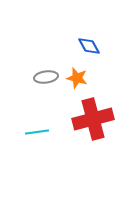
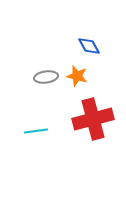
orange star: moved 2 px up
cyan line: moved 1 px left, 1 px up
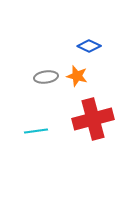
blue diamond: rotated 35 degrees counterclockwise
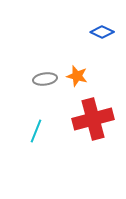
blue diamond: moved 13 px right, 14 px up
gray ellipse: moved 1 px left, 2 px down
cyan line: rotated 60 degrees counterclockwise
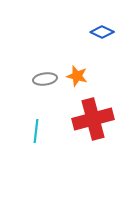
cyan line: rotated 15 degrees counterclockwise
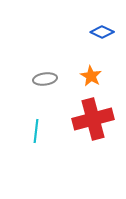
orange star: moved 14 px right; rotated 15 degrees clockwise
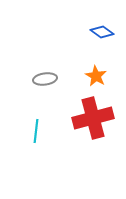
blue diamond: rotated 10 degrees clockwise
orange star: moved 5 px right
red cross: moved 1 px up
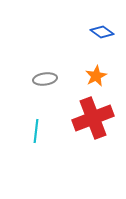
orange star: rotated 15 degrees clockwise
red cross: rotated 6 degrees counterclockwise
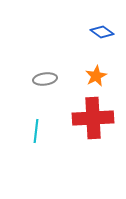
red cross: rotated 18 degrees clockwise
